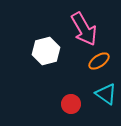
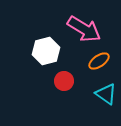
pink arrow: rotated 28 degrees counterclockwise
red circle: moved 7 px left, 23 px up
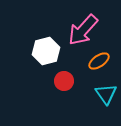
pink arrow: moved 1 px left, 1 px down; rotated 100 degrees clockwise
cyan triangle: rotated 20 degrees clockwise
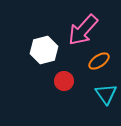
white hexagon: moved 2 px left, 1 px up
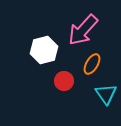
orange ellipse: moved 7 px left, 3 px down; rotated 25 degrees counterclockwise
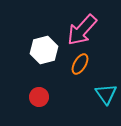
pink arrow: moved 1 px left
orange ellipse: moved 12 px left
red circle: moved 25 px left, 16 px down
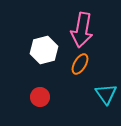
pink arrow: rotated 32 degrees counterclockwise
red circle: moved 1 px right
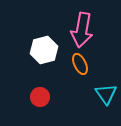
orange ellipse: rotated 55 degrees counterclockwise
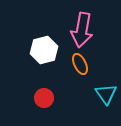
red circle: moved 4 px right, 1 px down
